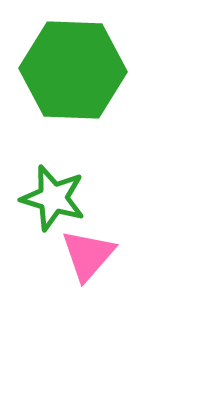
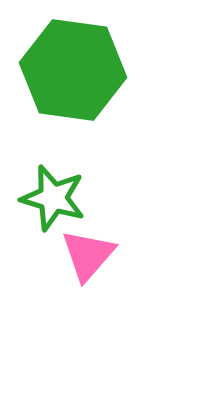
green hexagon: rotated 6 degrees clockwise
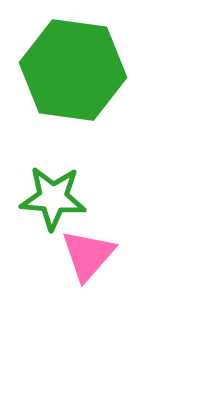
green star: rotated 12 degrees counterclockwise
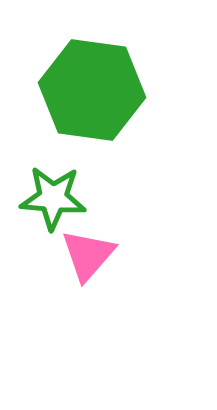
green hexagon: moved 19 px right, 20 px down
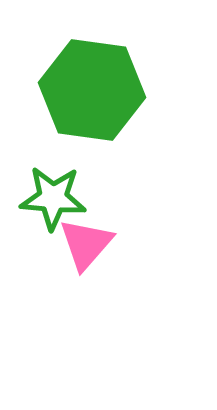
pink triangle: moved 2 px left, 11 px up
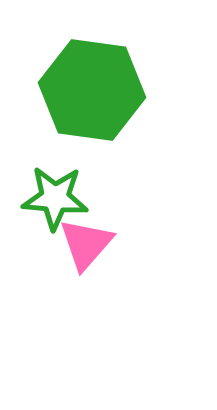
green star: moved 2 px right
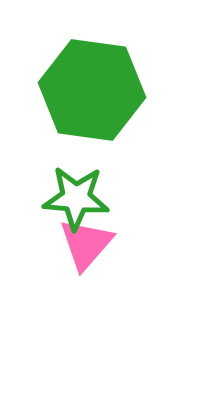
green star: moved 21 px right
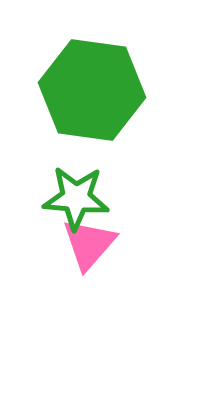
pink triangle: moved 3 px right
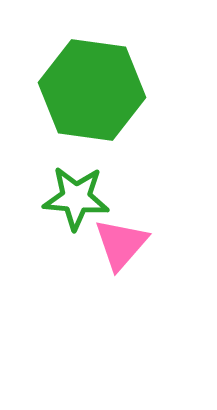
pink triangle: moved 32 px right
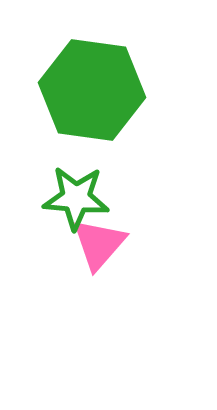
pink triangle: moved 22 px left
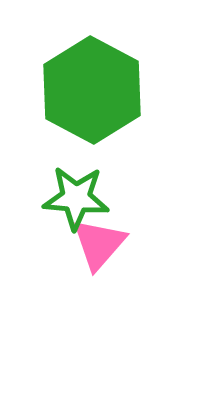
green hexagon: rotated 20 degrees clockwise
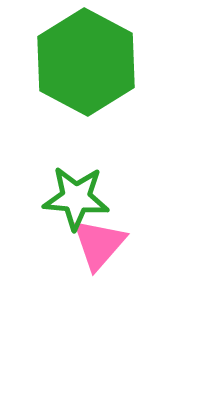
green hexagon: moved 6 px left, 28 px up
